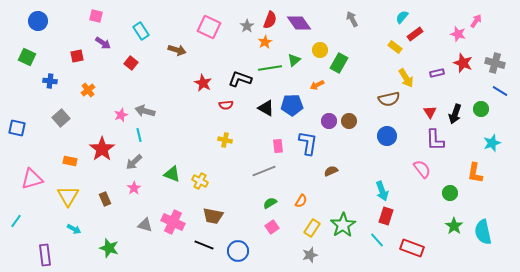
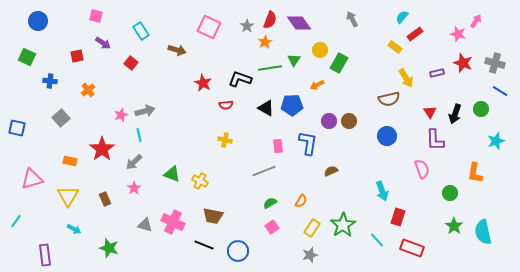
green triangle at (294, 60): rotated 16 degrees counterclockwise
gray arrow at (145, 111): rotated 150 degrees clockwise
cyan star at (492, 143): moved 4 px right, 2 px up
pink semicircle at (422, 169): rotated 18 degrees clockwise
red rectangle at (386, 216): moved 12 px right, 1 px down
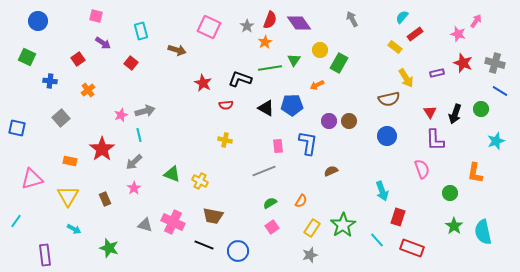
cyan rectangle at (141, 31): rotated 18 degrees clockwise
red square at (77, 56): moved 1 px right, 3 px down; rotated 24 degrees counterclockwise
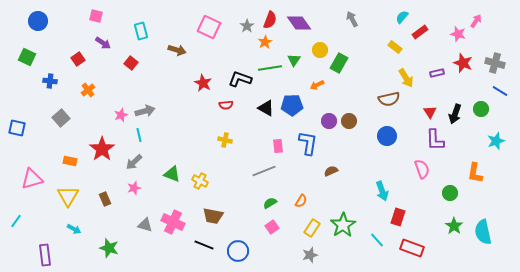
red rectangle at (415, 34): moved 5 px right, 2 px up
pink star at (134, 188): rotated 16 degrees clockwise
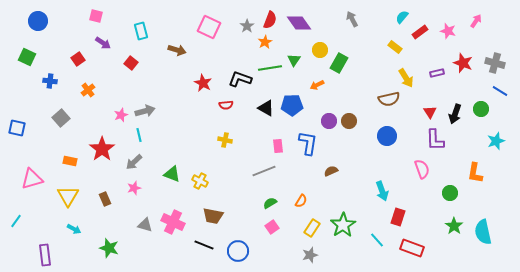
pink star at (458, 34): moved 10 px left, 3 px up
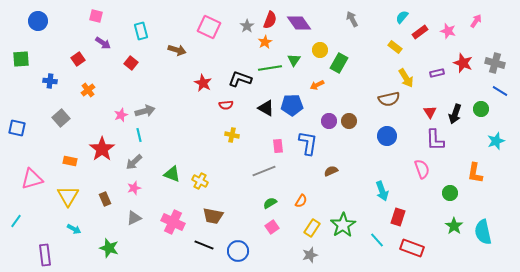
green square at (27, 57): moved 6 px left, 2 px down; rotated 30 degrees counterclockwise
yellow cross at (225, 140): moved 7 px right, 5 px up
gray triangle at (145, 225): moved 11 px left, 7 px up; rotated 42 degrees counterclockwise
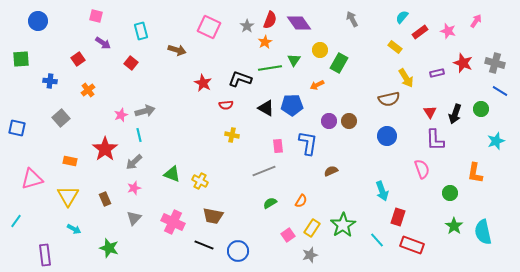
red star at (102, 149): moved 3 px right
gray triangle at (134, 218): rotated 21 degrees counterclockwise
pink square at (272, 227): moved 16 px right, 8 px down
red rectangle at (412, 248): moved 3 px up
